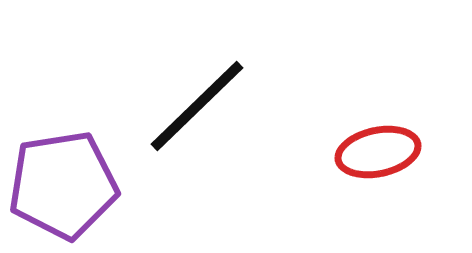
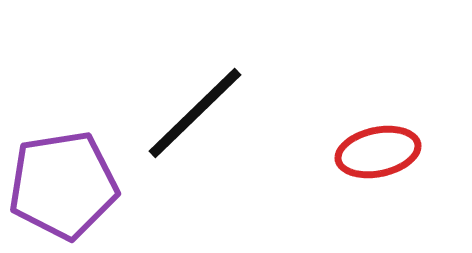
black line: moved 2 px left, 7 px down
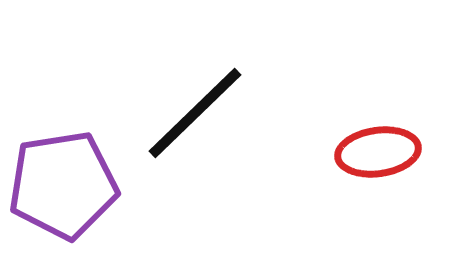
red ellipse: rotated 4 degrees clockwise
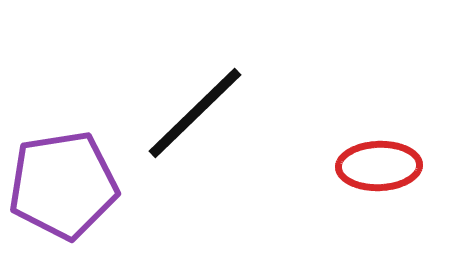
red ellipse: moved 1 px right, 14 px down; rotated 6 degrees clockwise
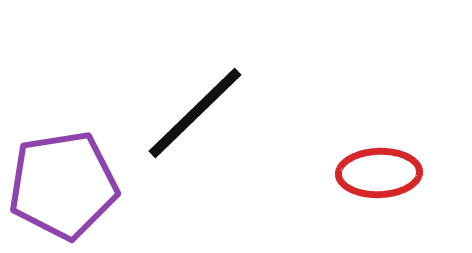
red ellipse: moved 7 px down
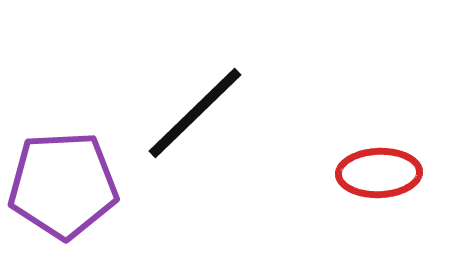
purple pentagon: rotated 6 degrees clockwise
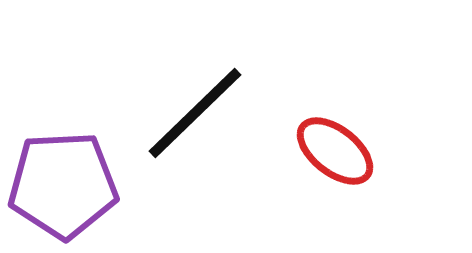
red ellipse: moved 44 px left, 22 px up; rotated 40 degrees clockwise
